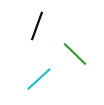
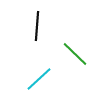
black line: rotated 16 degrees counterclockwise
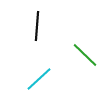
green line: moved 10 px right, 1 px down
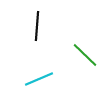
cyan line: rotated 20 degrees clockwise
